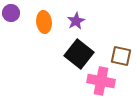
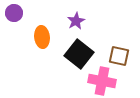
purple circle: moved 3 px right
orange ellipse: moved 2 px left, 15 px down
brown square: moved 2 px left
pink cross: moved 1 px right
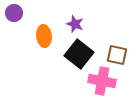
purple star: moved 1 px left, 3 px down; rotated 24 degrees counterclockwise
orange ellipse: moved 2 px right, 1 px up
brown square: moved 2 px left, 1 px up
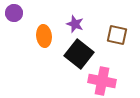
brown square: moved 20 px up
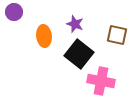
purple circle: moved 1 px up
pink cross: moved 1 px left
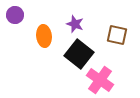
purple circle: moved 1 px right, 3 px down
pink cross: moved 1 px left, 1 px up; rotated 24 degrees clockwise
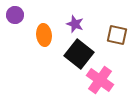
orange ellipse: moved 1 px up
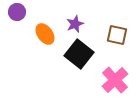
purple circle: moved 2 px right, 3 px up
purple star: rotated 30 degrees clockwise
orange ellipse: moved 1 px right, 1 px up; rotated 30 degrees counterclockwise
pink cross: moved 15 px right; rotated 12 degrees clockwise
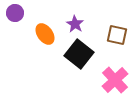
purple circle: moved 2 px left, 1 px down
purple star: rotated 18 degrees counterclockwise
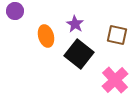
purple circle: moved 2 px up
orange ellipse: moved 1 px right, 2 px down; rotated 20 degrees clockwise
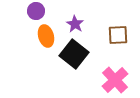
purple circle: moved 21 px right
brown square: moved 1 px right; rotated 15 degrees counterclockwise
black square: moved 5 px left
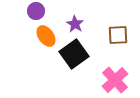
orange ellipse: rotated 20 degrees counterclockwise
black square: rotated 16 degrees clockwise
